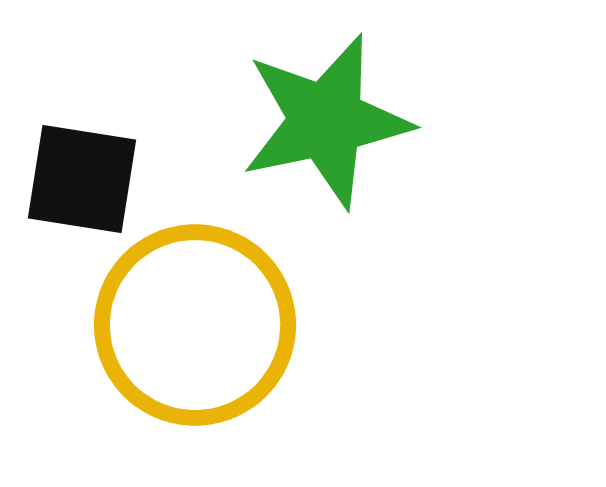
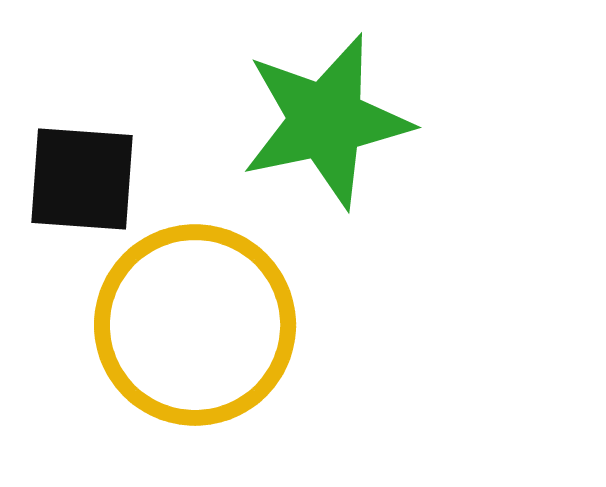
black square: rotated 5 degrees counterclockwise
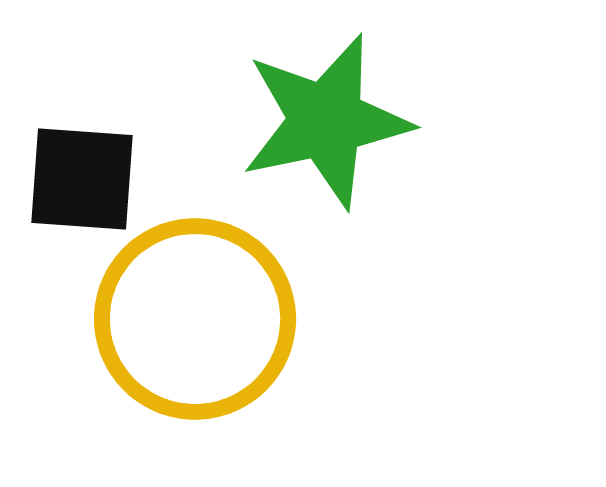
yellow circle: moved 6 px up
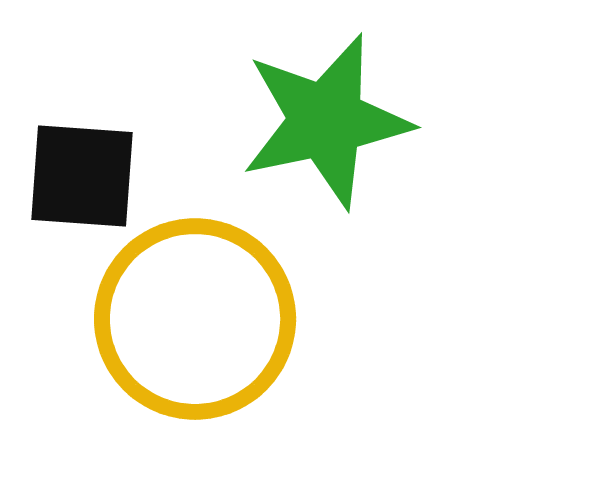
black square: moved 3 px up
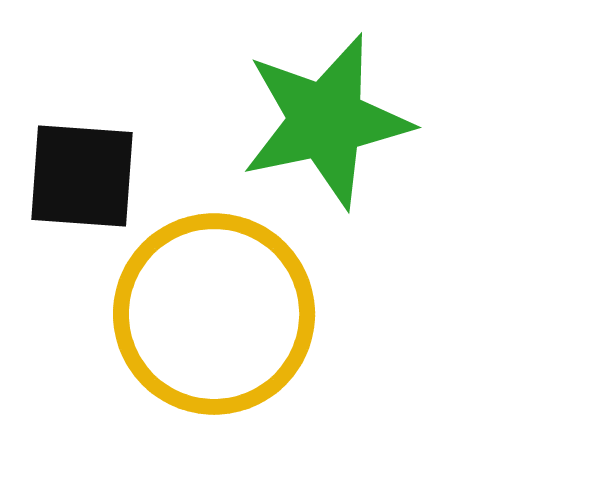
yellow circle: moved 19 px right, 5 px up
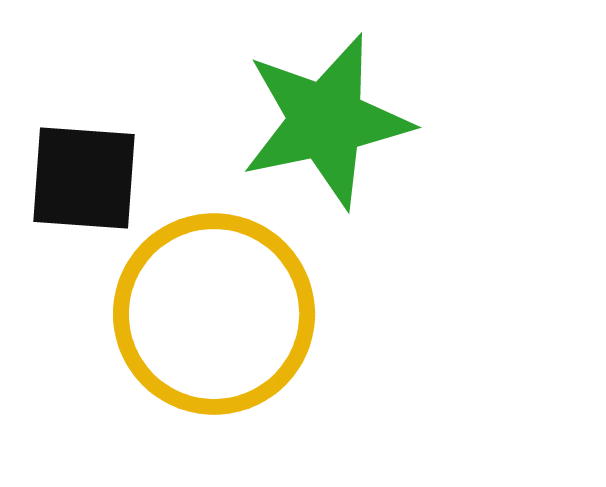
black square: moved 2 px right, 2 px down
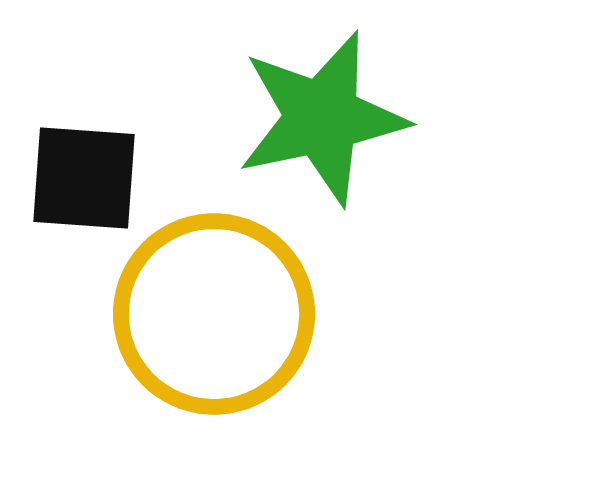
green star: moved 4 px left, 3 px up
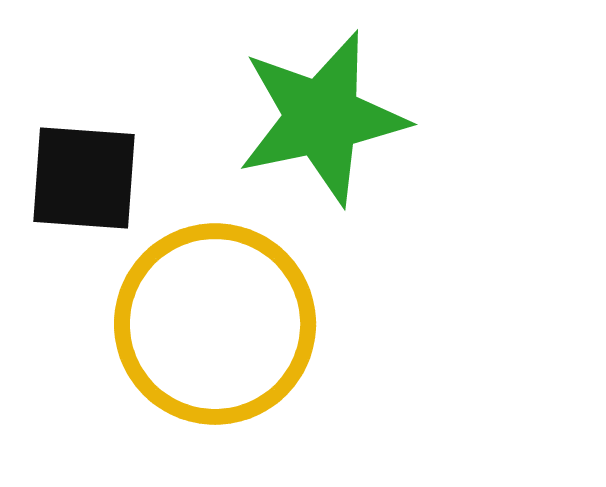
yellow circle: moved 1 px right, 10 px down
